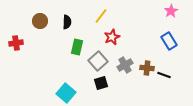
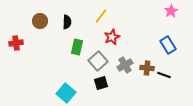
blue rectangle: moved 1 px left, 4 px down
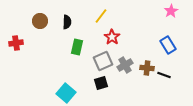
red star: rotated 14 degrees counterclockwise
gray square: moved 5 px right; rotated 18 degrees clockwise
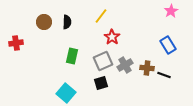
brown circle: moved 4 px right, 1 px down
green rectangle: moved 5 px left, 9 px down
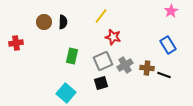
black semicircle: moved 4 px left
red star: moved 1 px right; rotated 21 degrees counterclockwise
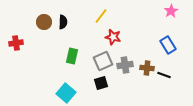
gray cross: rotated 21 degrees clockwise
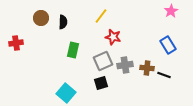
brown circle: moved 3 px left, 4 px up
green rectangle: moved 1 px right, 6 px up
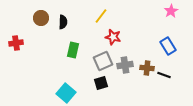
blue rectangle: moved 1 px down
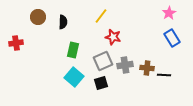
pink star: moved 2 px left, 2 px down
brown circle: moved 3 px left, 1 px up
blue rectangle: moved 4 px right, 8 px up
black line: rotated 16 degrees counterclockwise
cyan square: moved 8 px right, 16 px up
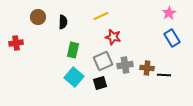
yellow line: rotated 28 degrees clockwise
black square: moved 1 px left
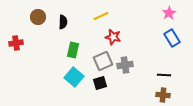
brown cross: moved 16 px right, 27 px down
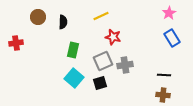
cyan square: moved 1 px down
